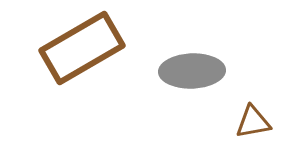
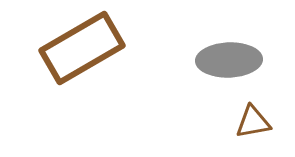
gray ellipse: moved 37 px right, 11 px up
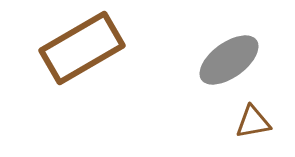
gray ellipse: rotated 34 degrees counterclockwise
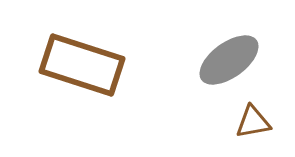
brown rectangle: moved 17 px down; rotated 48 degrees clockwise
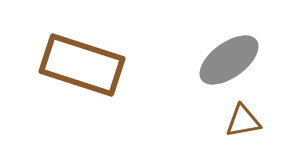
brown triangle: moved 10 px left, 1 px up
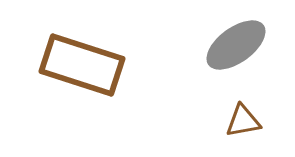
gray ellipse: moved 7 px right, 15 px up
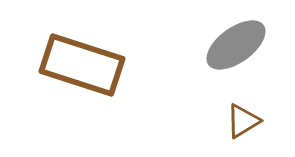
brown triangle: rotated 21 degrees counterclockwise
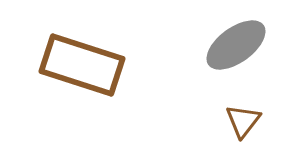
brown triangle: rotated 21 degrees counterclockwise
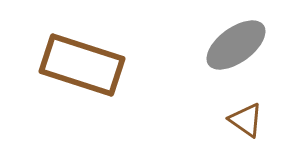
brown triangle: moved 3 px right, 1 px up; rotated 33 degrees counterclockwise
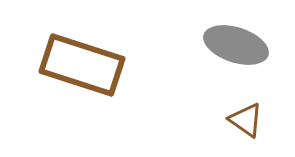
gray ellipse: rotated 54 degrees clockwise
